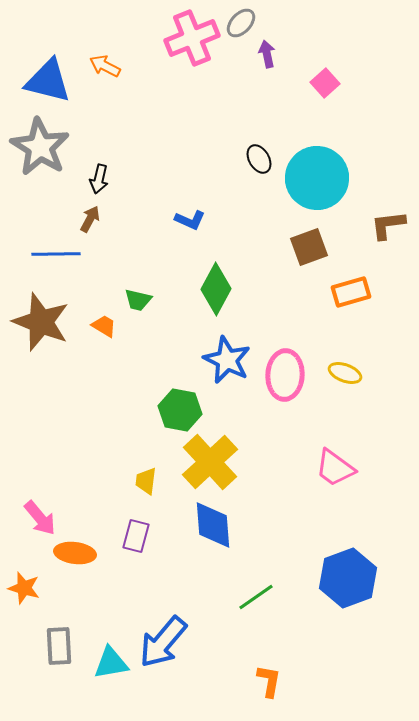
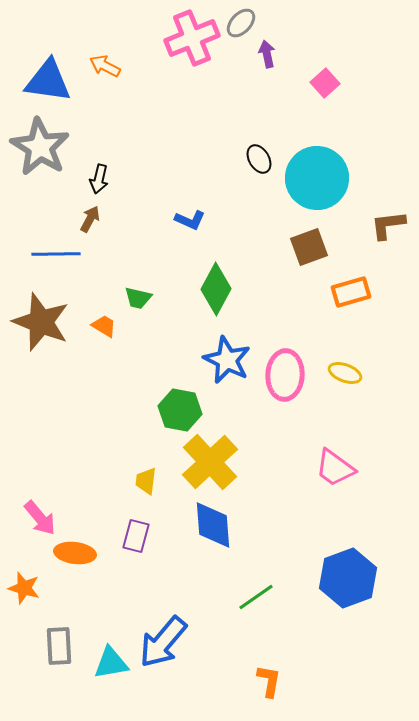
blue triangle: rotated 6 degrees counterclockwise
green trapezoid: moved 2 px up
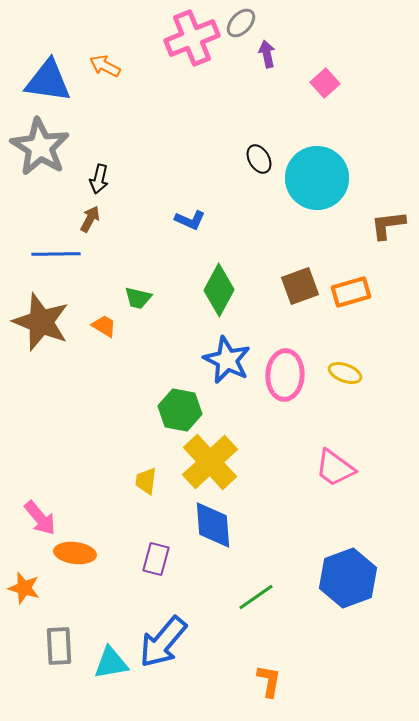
brown square: moved 9 px left, 39 px down
green diamond: moved 3 px right, 1 px down
purple rectangle: moved 20 px right, 23 px down
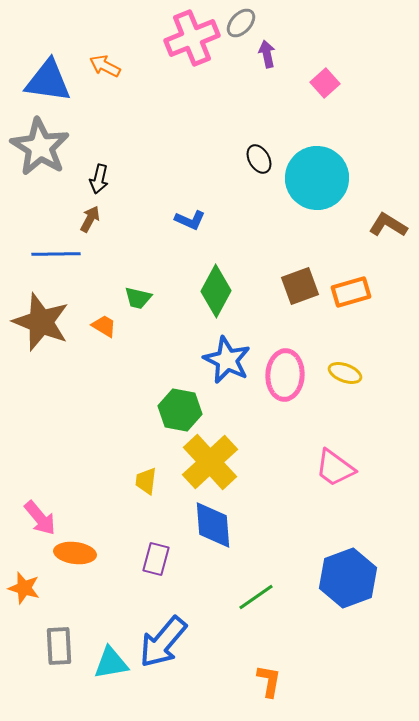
brown L-shape: rotated 39 degrees clockwise
green diamond: moved 3 px left, 1 px down
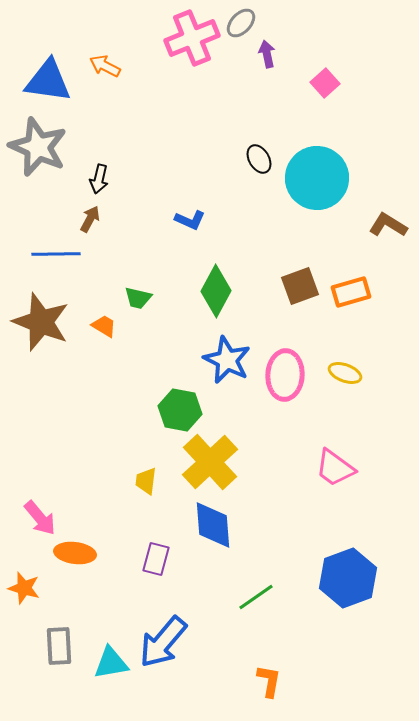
gray star: moved 2 px left; rotated 8 degrees counterclockwise
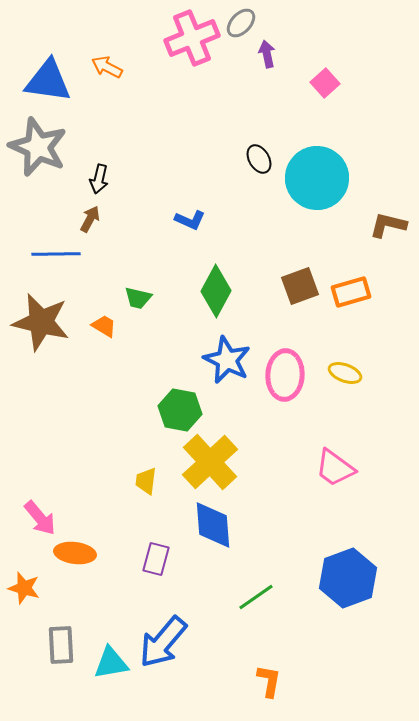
orange arrow: moved 2 px right, 1 px down
brown L-shape: rotated 18 degrees counterclockwise
brown star: rotated 8 degrees counterclockwise
gray rectangle: moved 2 px right, 1 px up
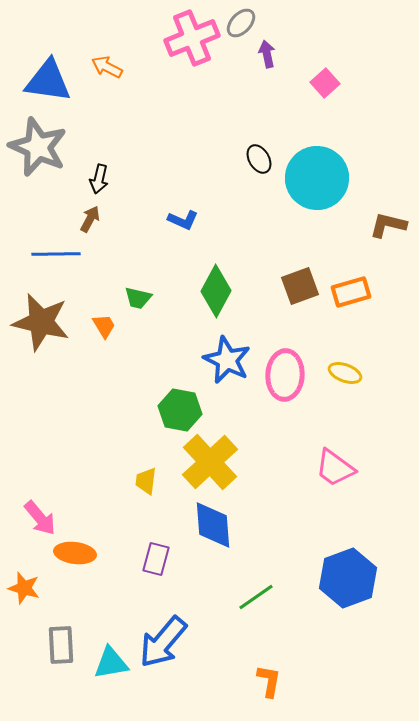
blue L-shape: moved 7 px left
orange trapezoid: rotated 28 degrees clockwise
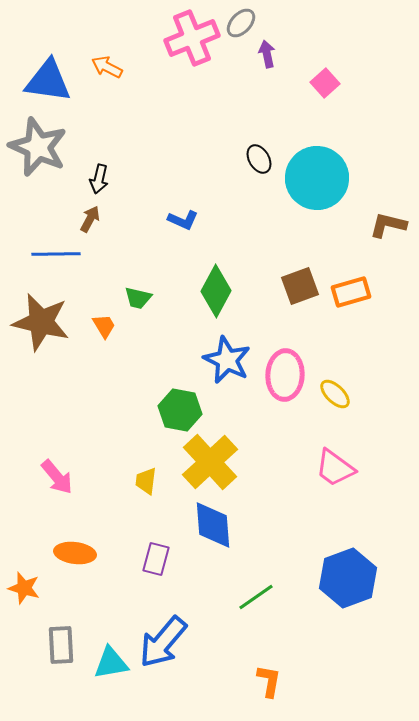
yellow ellipse: moved 10 px left, 21 px down; rotated 24 degrees clockwise
pink arrow: moved 17 px right, 41 px up
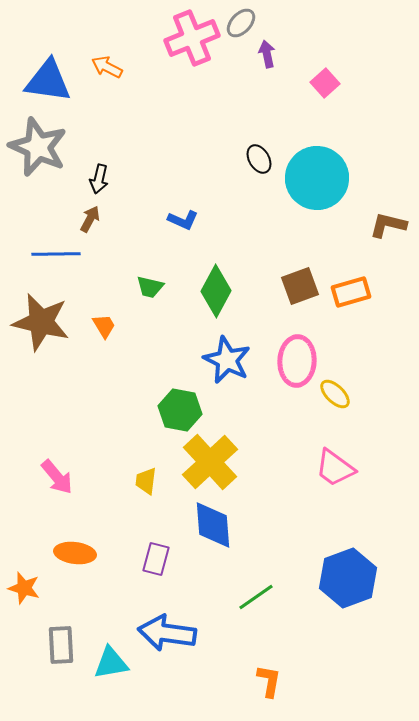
green trapezoid: moved 12 px right, 11 px up
pink ellipse: moved 12 px right, 14 px up
blue arrow: moved 4 px right, 9 px up; rotated 58 degrees clockwise
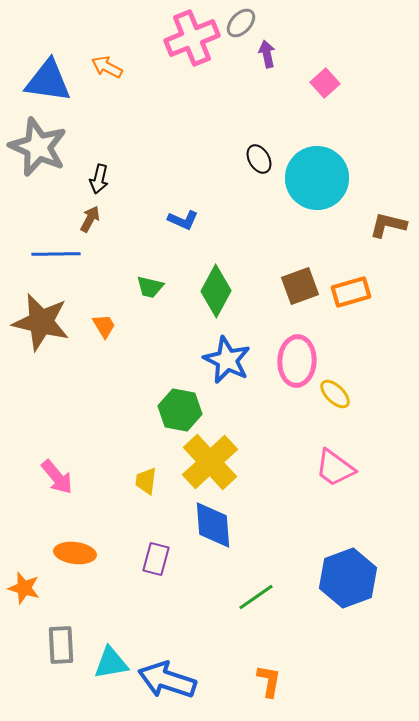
blue arrow: moved 47 px down; rotated 10 degrees clockwise
